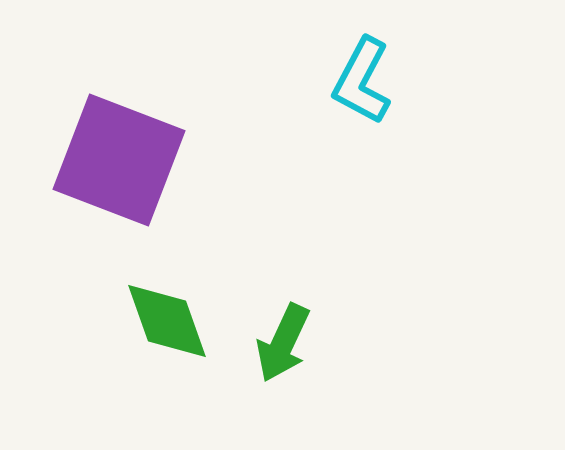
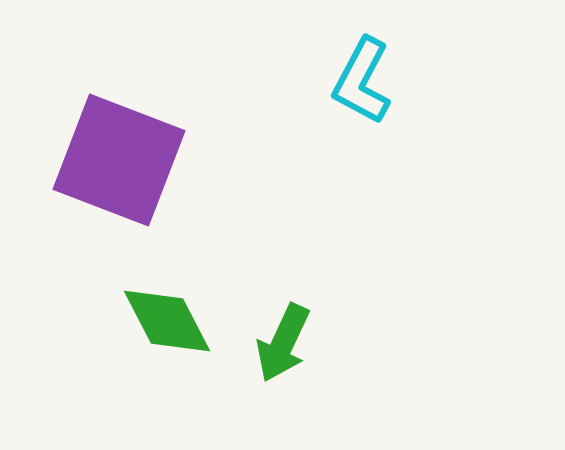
green diamond: rotated 8 degrees counterclockwise
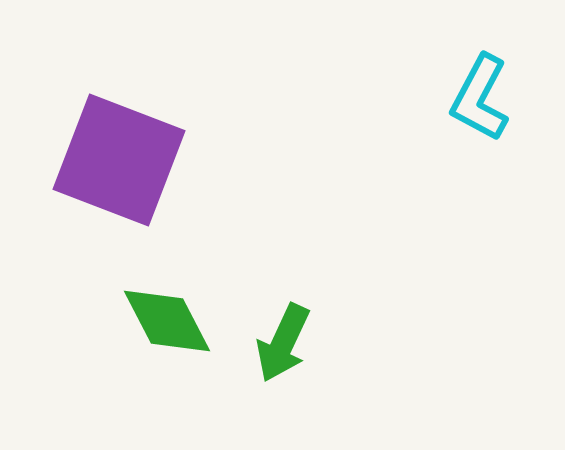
cyan L-shape: moved 118 px right, 17 px down
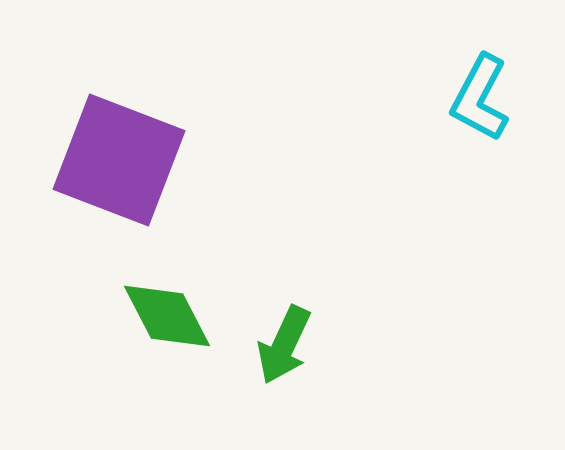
green diamond: moved 5 px up
green arrow: moved 1 px right, 2 px down
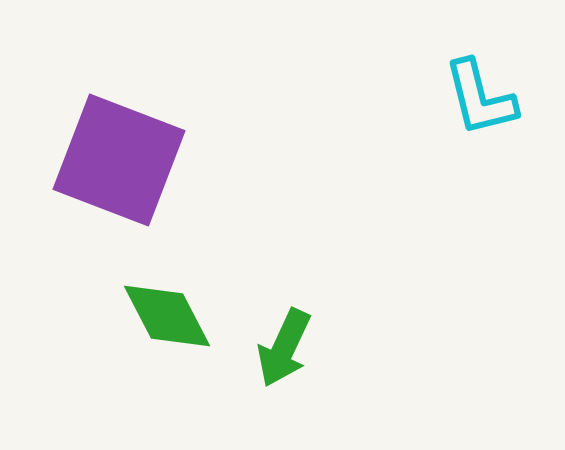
cyan L-shape: rotated 42 degrees counterclockwise
green arrow: moved 3 px down
